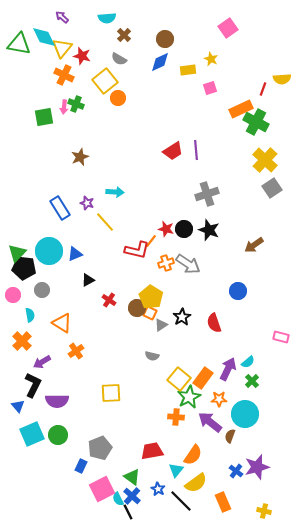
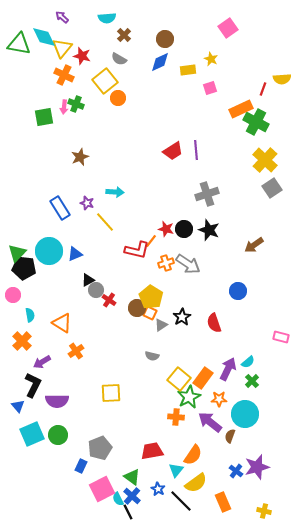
gray circle at (42, 290): moved 54 px right
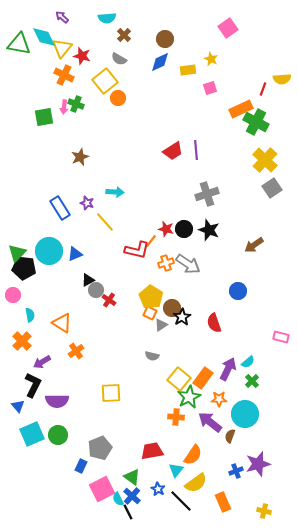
brown circle at (137, 308): moved 35 px right
purple star at (257, 467): moved 1 px right, 3 px up
blue cross at (236, 471): rotated 32 degrees clockwise
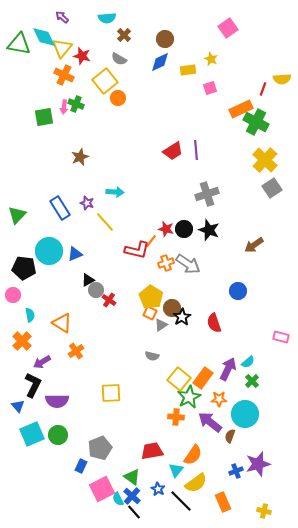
green triangle at (17, 253): moved 38 px up
black line at (128, 512): moved 6 px right; rotated 14 degrees counterclockwise
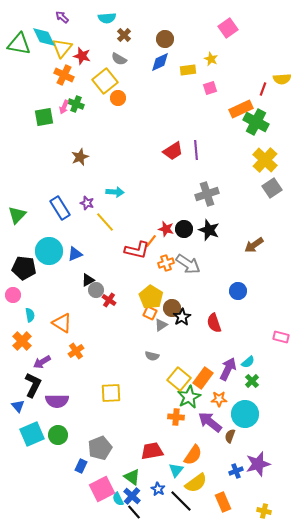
pink arrow at (64, 107): rotated 16 degrees clockwise
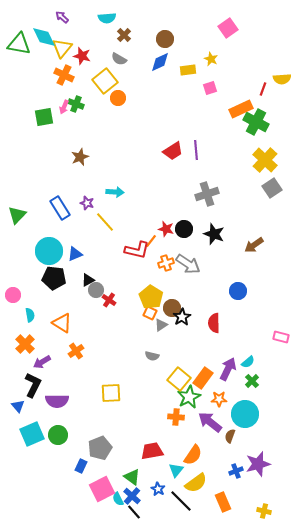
black star at (209, 230): moved 5 px right, 4 px down
black pentagon at (24, 268): moved 30 px right, 10 px down
red semicircle at (214, 323): rotated 18 degrees clockwise
orange cross at (22, 341): moved 3 px right, 3 px down
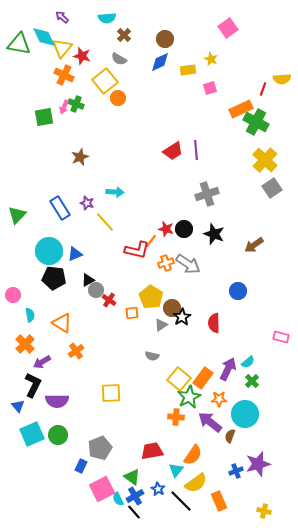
orange square at (150, 313): moved 18 px left; rotated 32 degrees counterclockwise
blue cross at (132, 496): moved 3 px right; rotated 18 degrees clockwise
orange rectangle at (223, 502): moved 4 px left, 1 px up
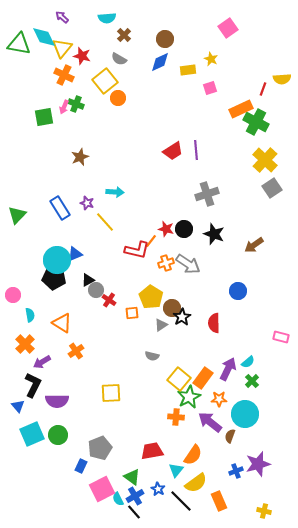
cyan circle at (49, 251): moved 8 px right, 9 px down
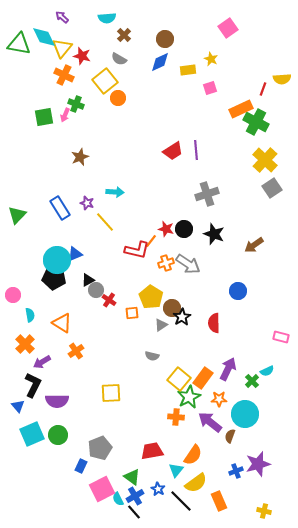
pink arrow at (64, 107): moved 1 px right, 8 px down
cyan semicircle at (248, 362): moved 19 px right, 9 px down; rotated 16 degrees clockwise
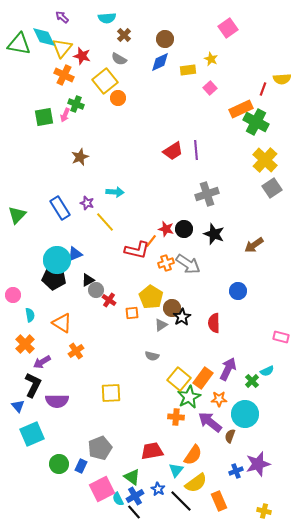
pink square at (210, 88): rotated 24 degrees counterclockwise
green circle at (58, 435): moved 1 px right, 29 px down
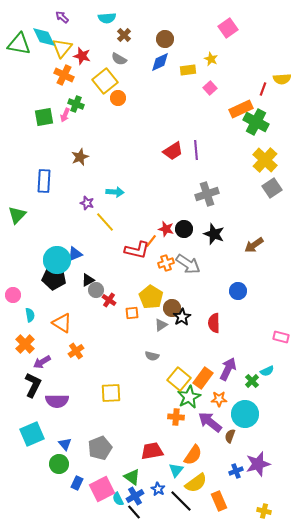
blue rectangle at (60, 208): moved 16 px left, 27 px up; rotated 35 degrees clockwise
blue triangle at (18, 406): moved 47 px right, 38 px down
blue rectangle at (81, 466): moved 4 px left, 17 px down
